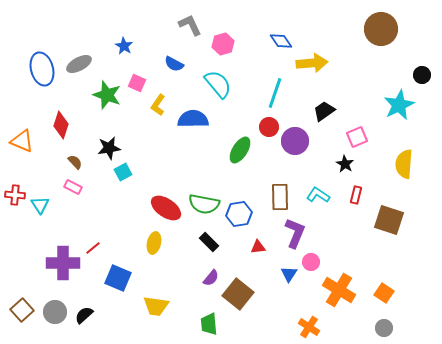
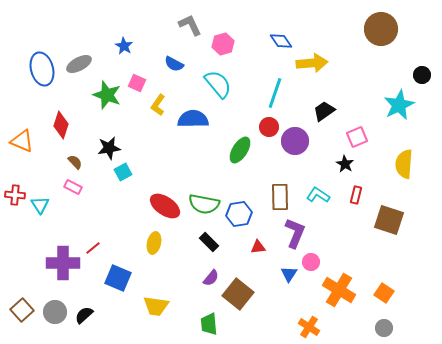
red ellipse at (166, 208): moved 1 px left, 2 px up
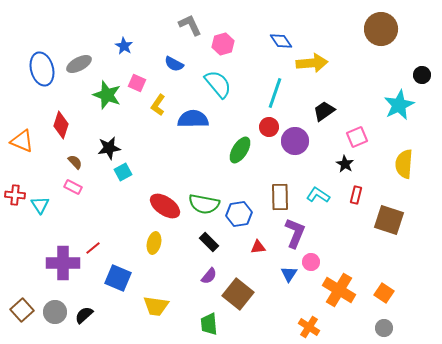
purple semicircle at (211, 278): moved 2 px left, 2 px up
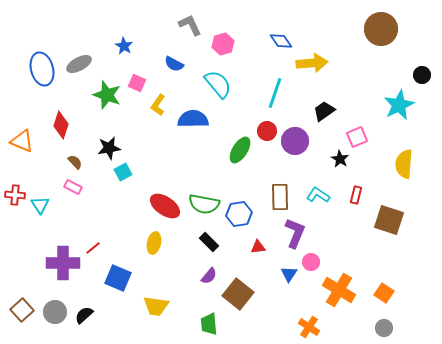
red circle at (269, 127): moved 2 px left, 4 px down
black star at (345, 164): moved 5 px left, 5 px up
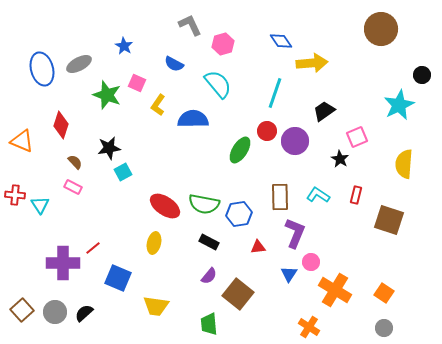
black rectangle at (209, 242): rotated 18 degrees counterclockwise
orange cross at (339, 290): moved 4 px left
black semicircle at (84, 315): moved 2 px up
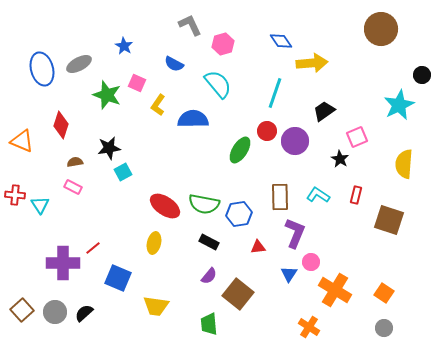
brown semicircle at (75, 162): rotated 56 degrees counterclockwise
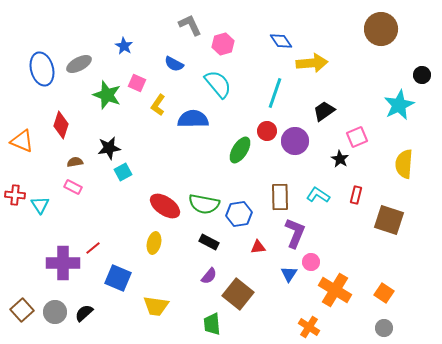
green trapezoid at (209, 324): moved 3 px right
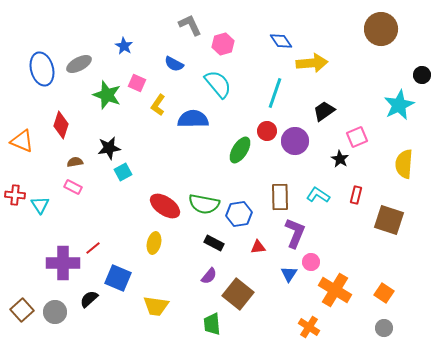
black rectangle at (209, 242): moved 5 px right, 1 px down
black semicircle at (84, 313): moved 5 px right, 14 px up
